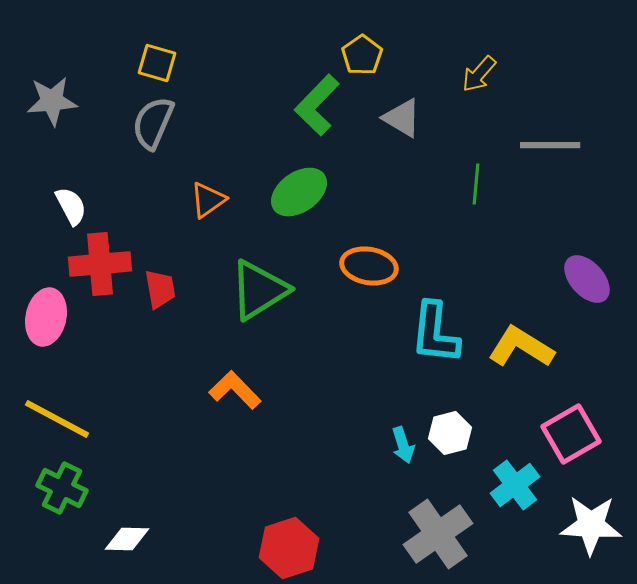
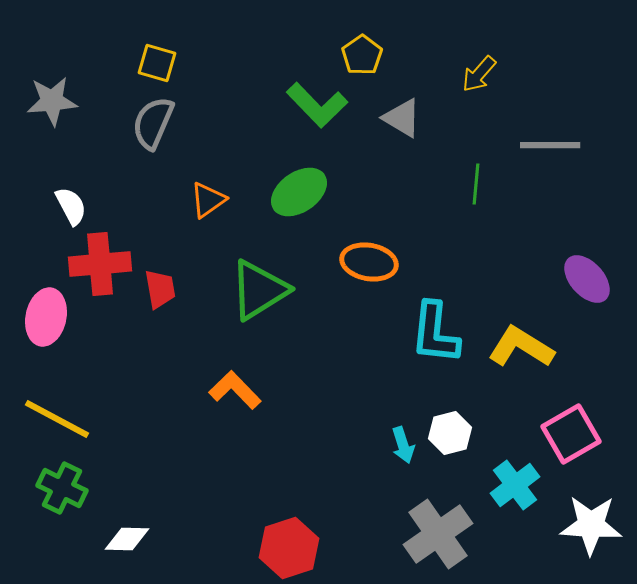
green L-shape: rotated 88 degrees counterclockwise
orange ellipse: moved 4 px up
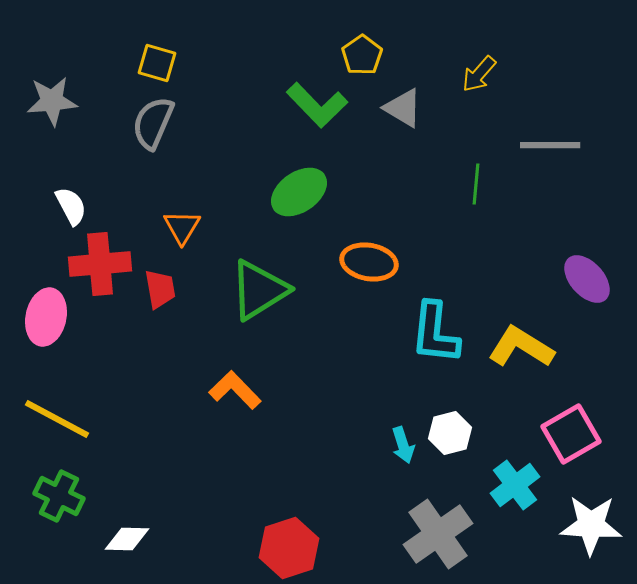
gray triangle: moved 1 px right, 10 px up
orange triangle: moved 26 px left, 27 px down; rotated 24 degrees counterclockwise
green cross: moved 3 px left, 8 px down
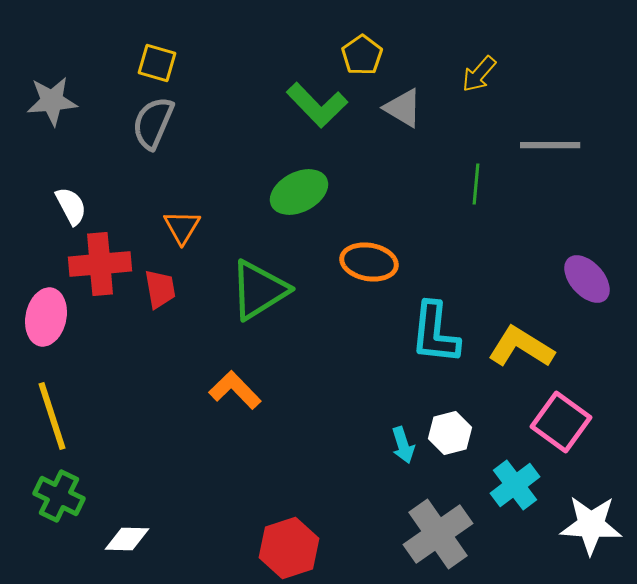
green ellipse: rotated 8 degrees clockwise
yellow line: moved 5 px left, 3 px up; rotated 44 degrees clockwise
pink square: moved 10 px left, 12 px up; rotated 24 degrees counterclockwise
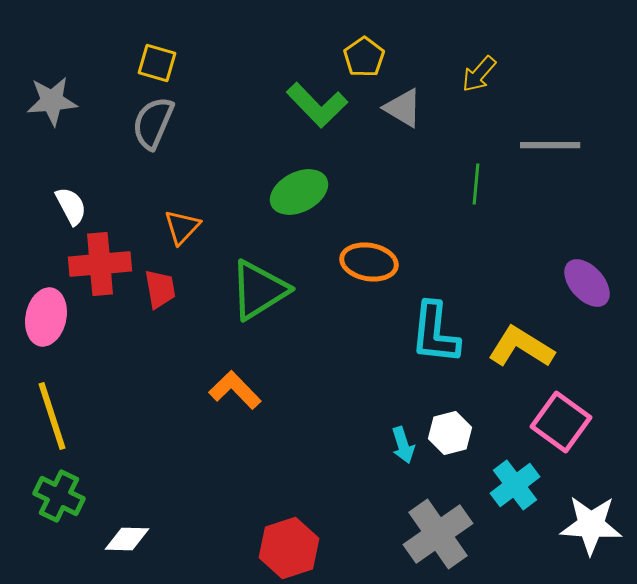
yellow pentagon: moved 2 px right, 2 px down
orange triangle: rotated 12 degrees clockwise
purple ellipse: moved 4 px down
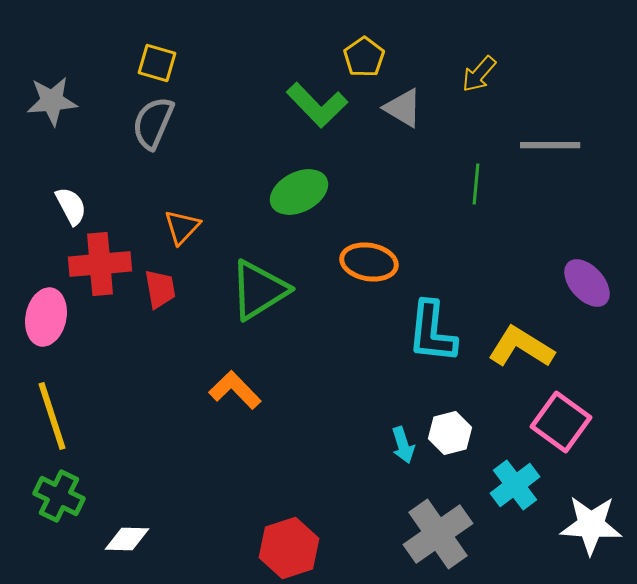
cyan L-shape: moved 3 px left, 1 px up
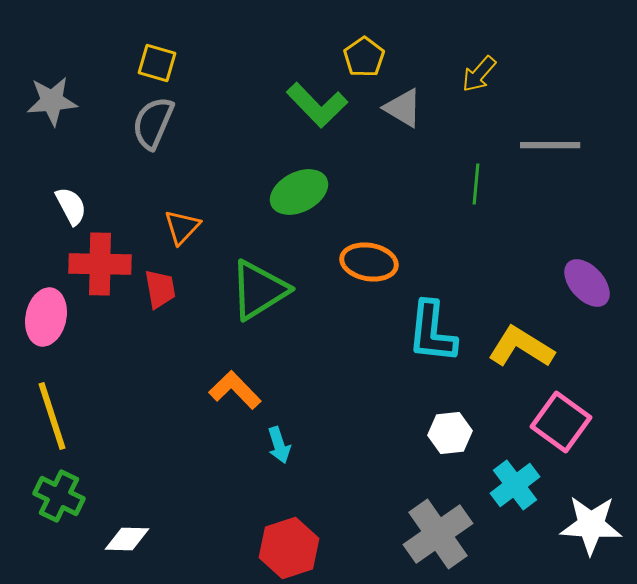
red cross: rotated 6 degrees clockwise
white hexagon: rotated 9 degrees clockwise
cyan arrow: moved 124 px left
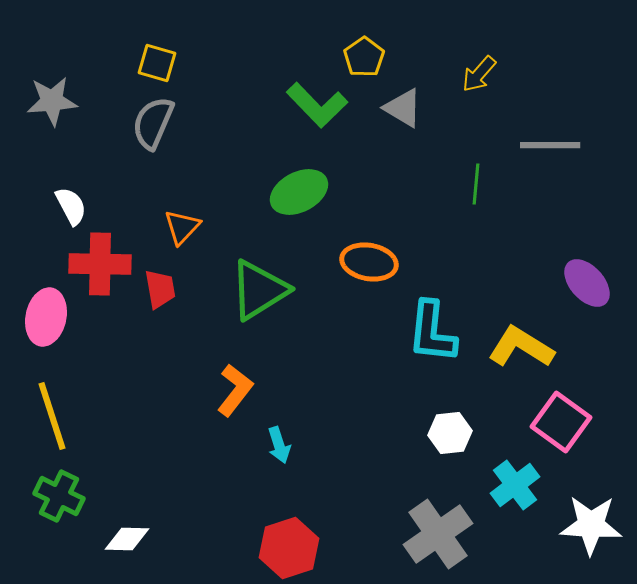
orange L-shape: rotated 82 degrees clockwise
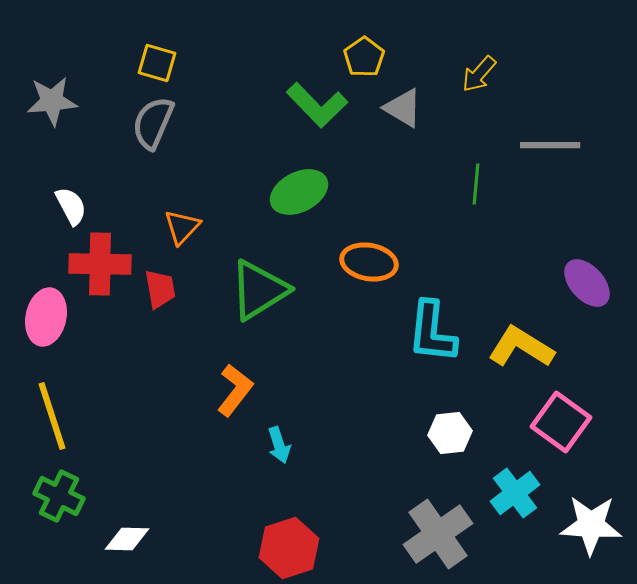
cyan cross: moved 8 px down
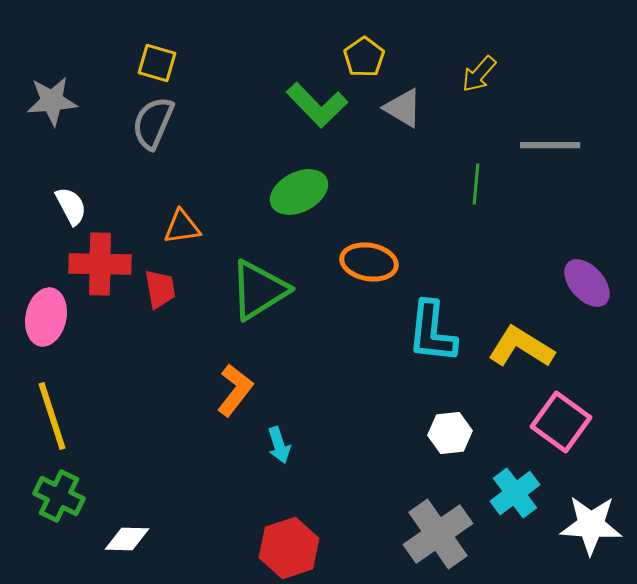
orange triangle: rotated 39 degrees clockwise
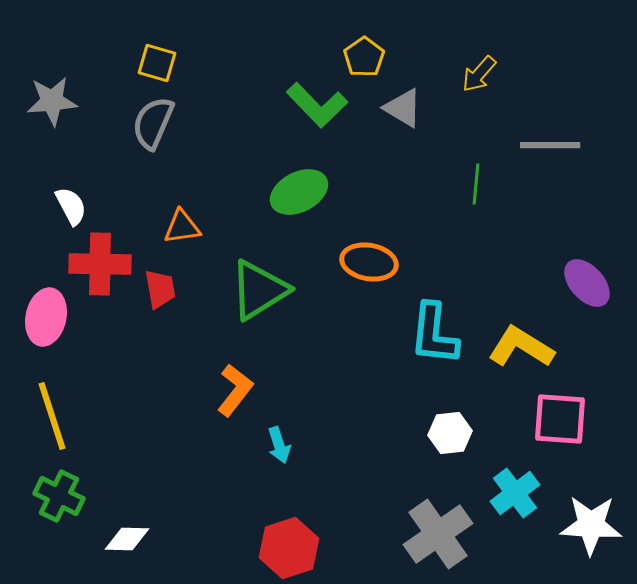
cyan L-shape: moved 2 px right, 2 px down
pink square: moved 1 px left, 3 px up; rotated 32 degrees counterclockwise
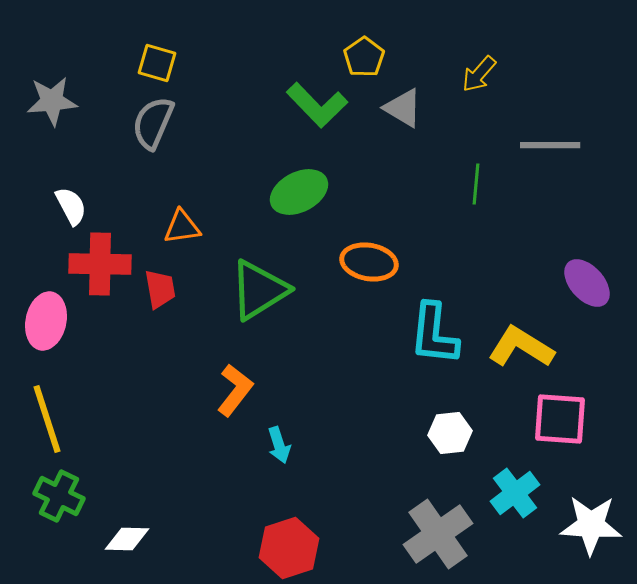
pink ellipse: moved 4 px down
yellow line: moved 5 px left, 3 px down
